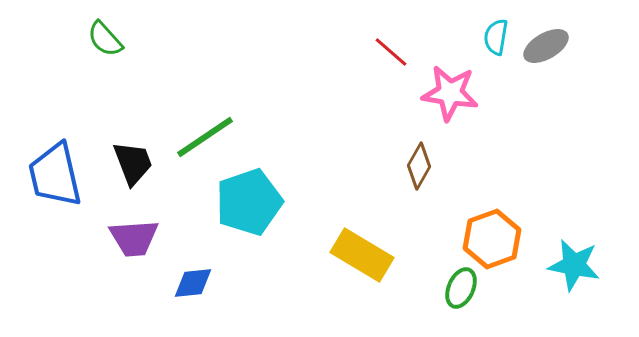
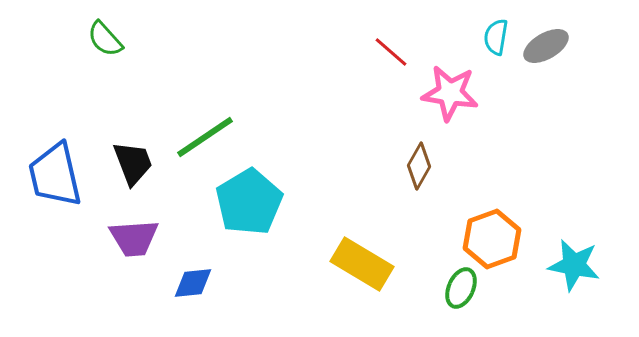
cyan pentagon: rotated 12 degrees counterclockwise
yellow rectangle: moved 9 px down
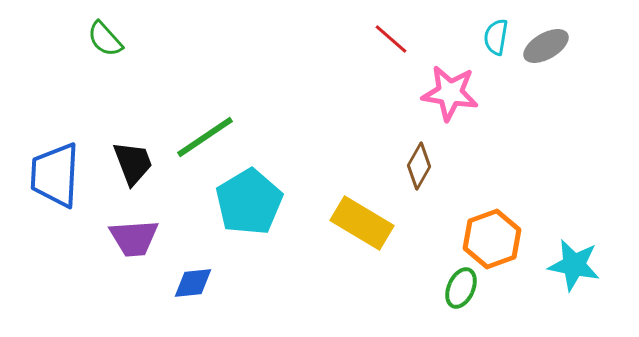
red line: moved 13 px up
blue trapezoid: rotated 16 degrees clockwise
yellow rectangle: moved 41 px up
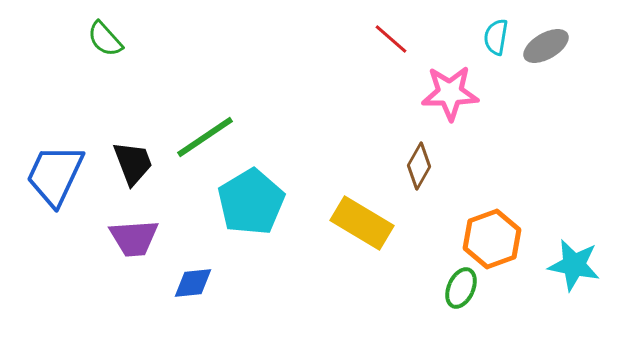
pink star: rotated 10 degrees counterclockwise
blue trapezoid: rotated 22 degrees clockwise
cyan pentagon: moved 2 px right
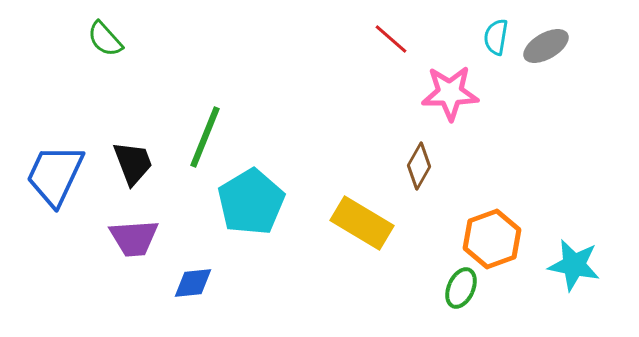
green line: rotated 34 degrees counterclockwise
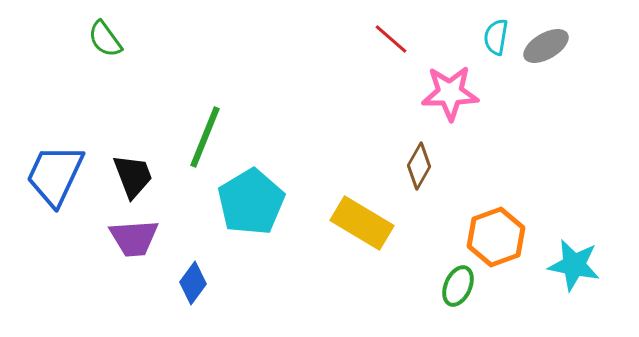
green semicircle: rotated 6 degrees clockwise
black trapezoid: moved 13 px down
orange hexagon: moved 4 px right, 2 px up
blue diamond: rotated 48 degrees counterclockwise
green ellipse: moved 3 px left, 2 px up
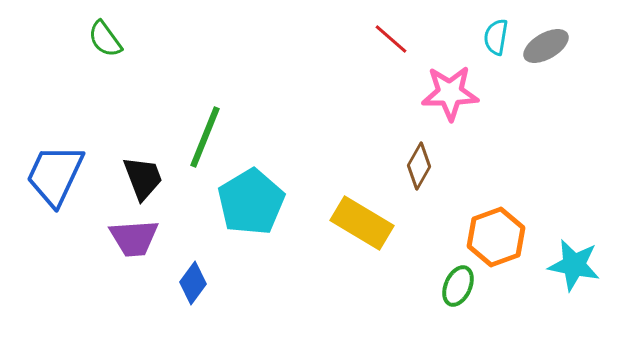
black trapezoid: moved 10 px right, 2 px down
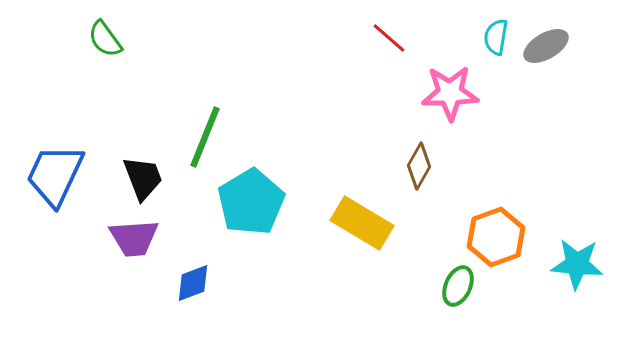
red line: moved 2 px left, 1 px up
cyan star: moved 3 px right, 1 px up; rotated 6 degrees counterclockwise
blue diamond: rotated 33 degrees clockwise
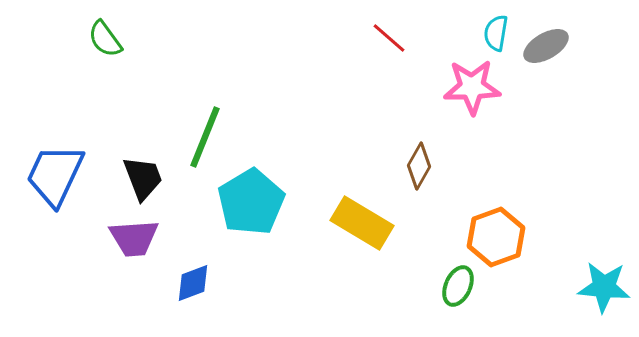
cyan semicircle: moved 4 px up
pink star: moved 22 px right, 6 px up
cyan star: moved 27 px right, 23 px down
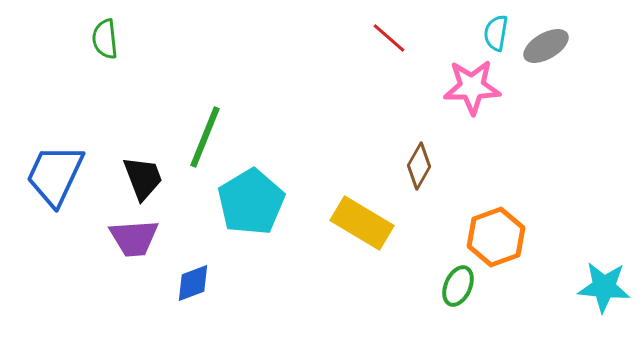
green semicircle: rotated 30 degrees clockwise
